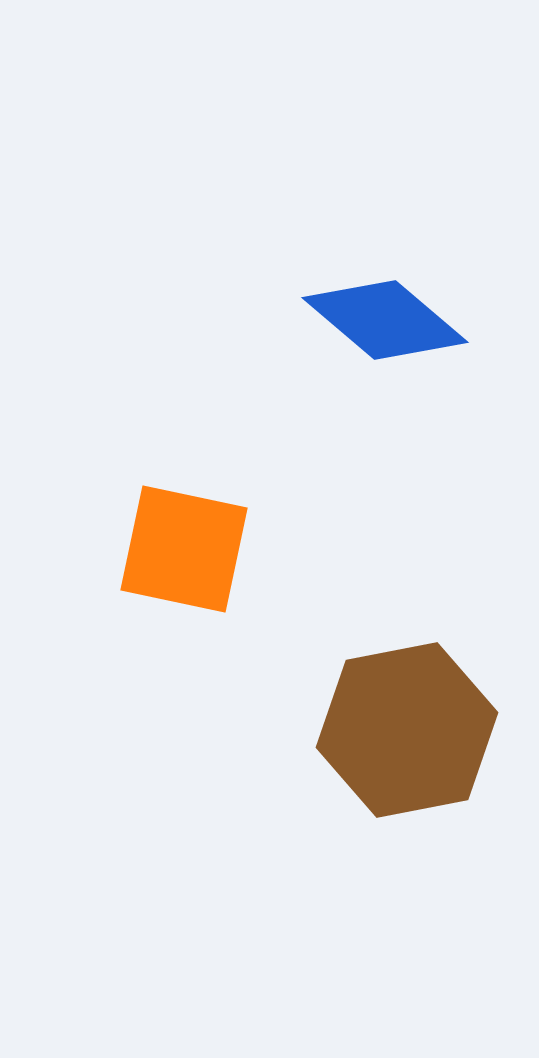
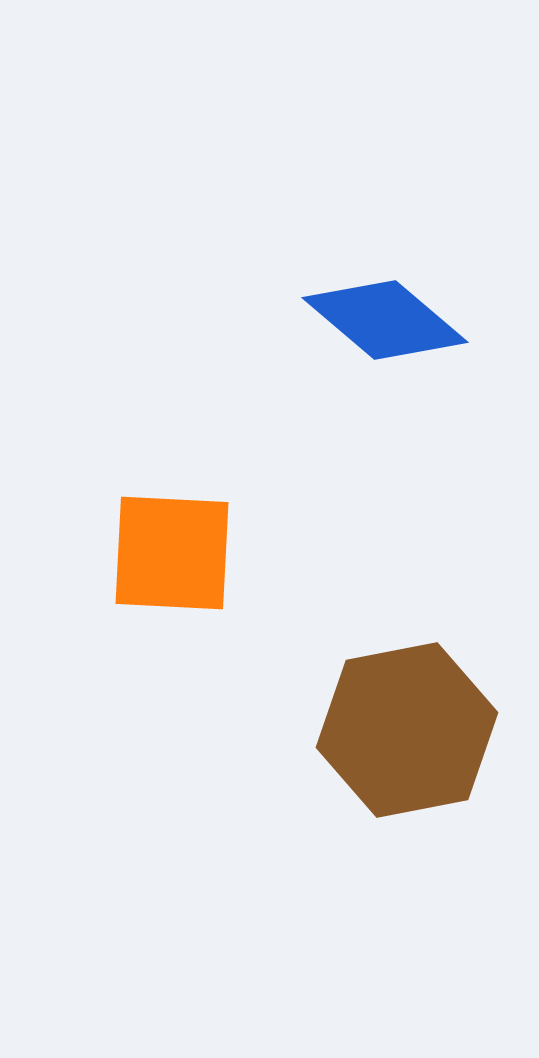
orange square: moved 12 px left, 4 px down; rotated 9 degrees counterclockwise
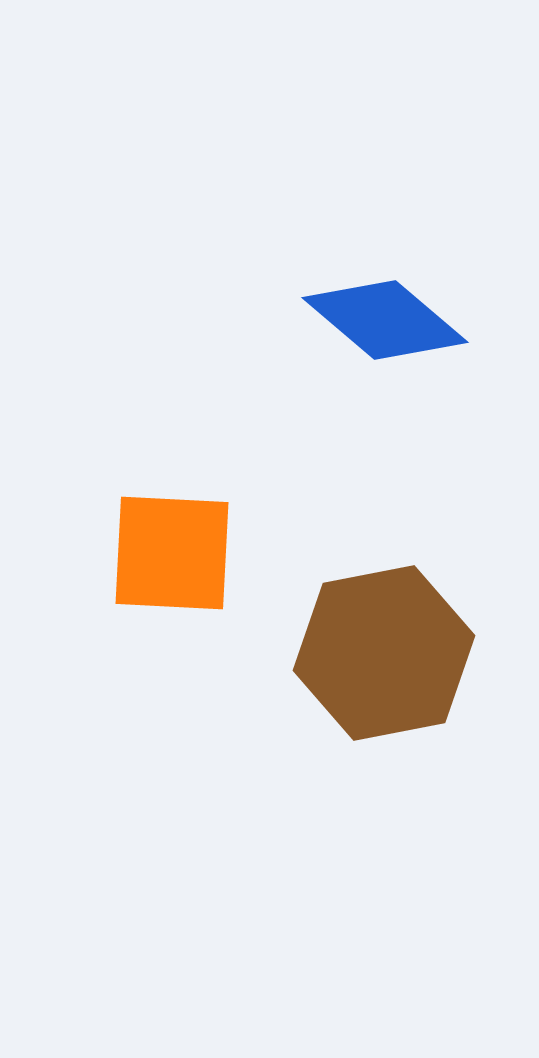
brown hexagon: moved 23 px left, 77 px up
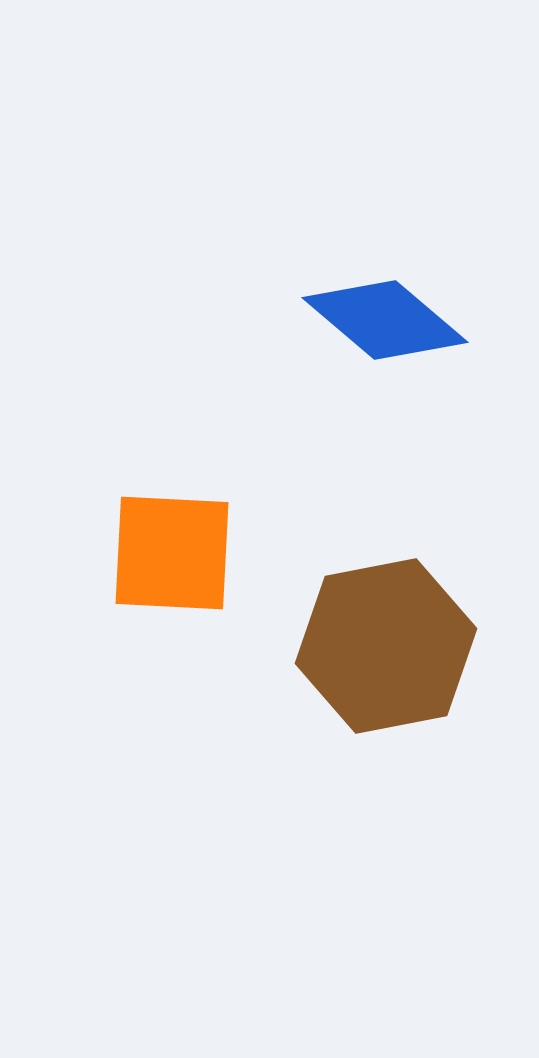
brown hexagon: moved 2 px right, 7 px up
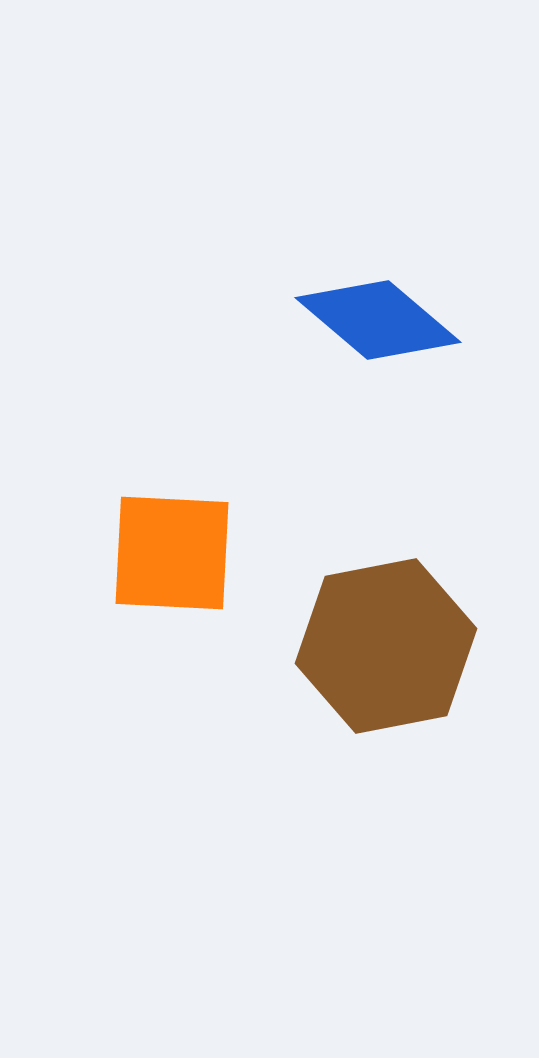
blue diamond: moved 7 px left
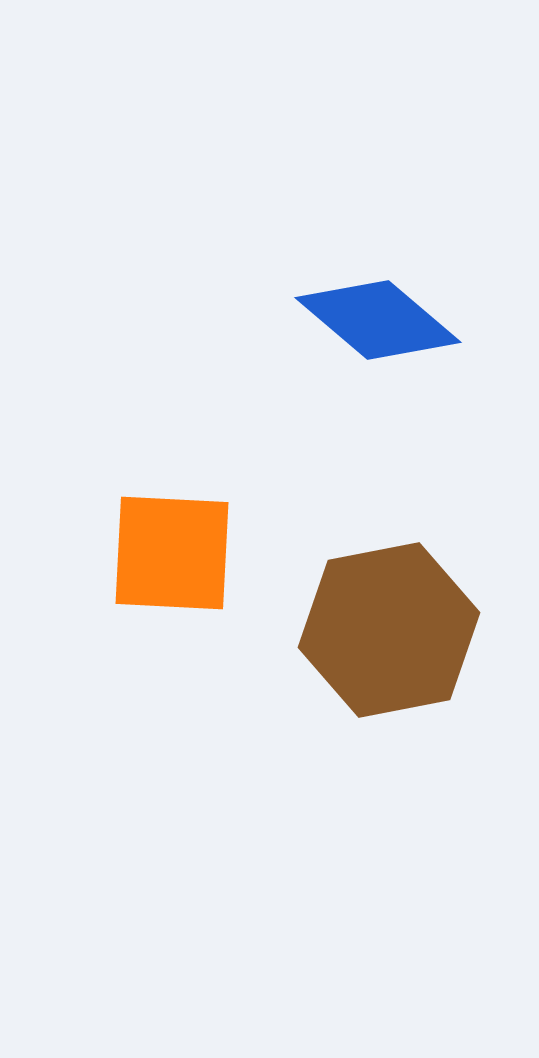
brown hexagon: moved 3 px right, 16 px up
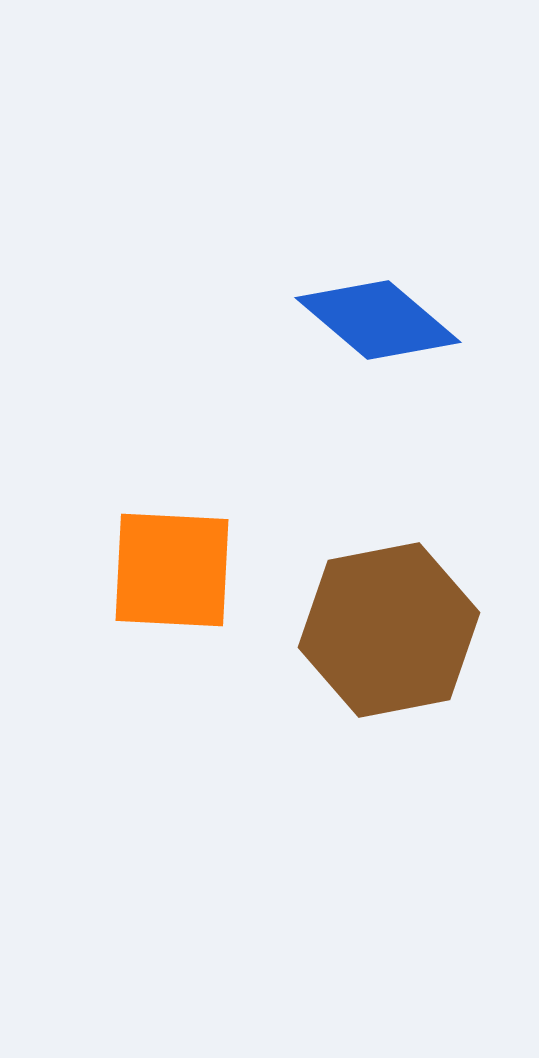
orange square: moved 17 px down
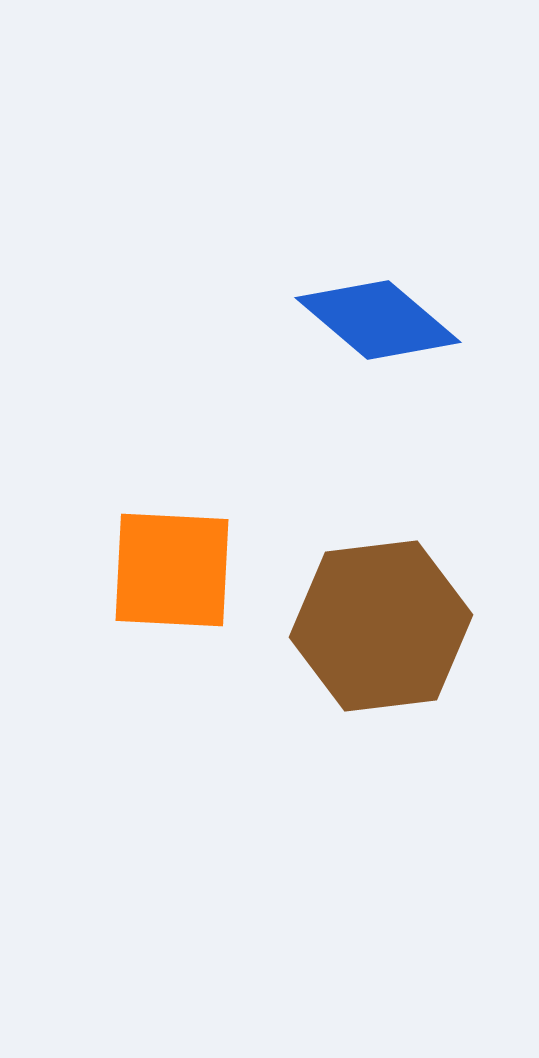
brown hexagon: moved 8 px left, 4 px up; rotated 4 degrees clockwise
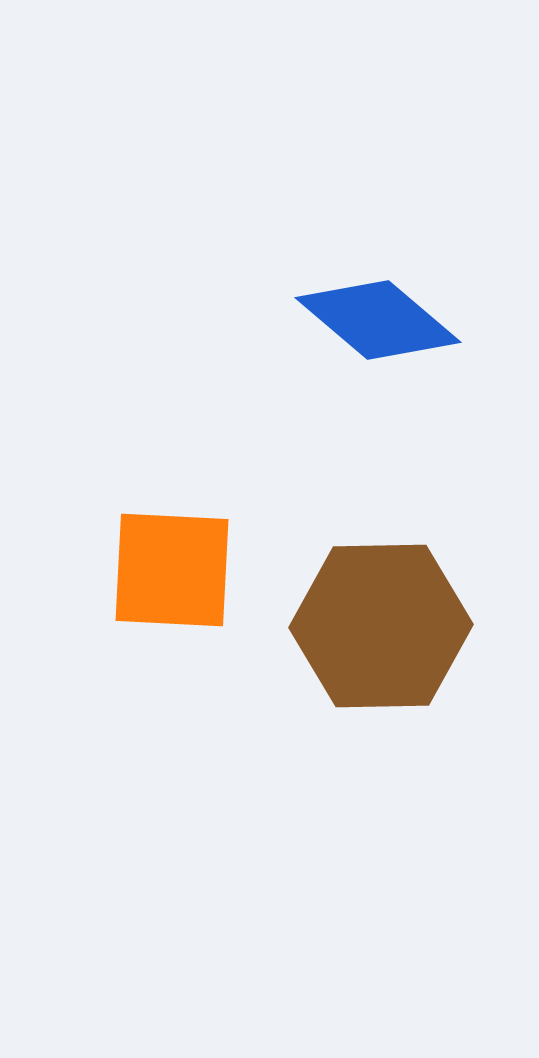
brown hexagon: rotated 6 degrees clockwise
